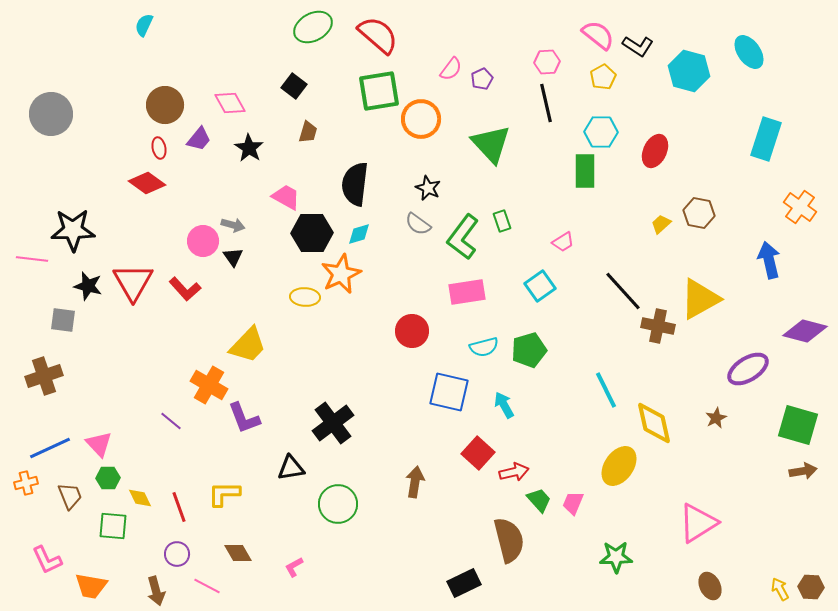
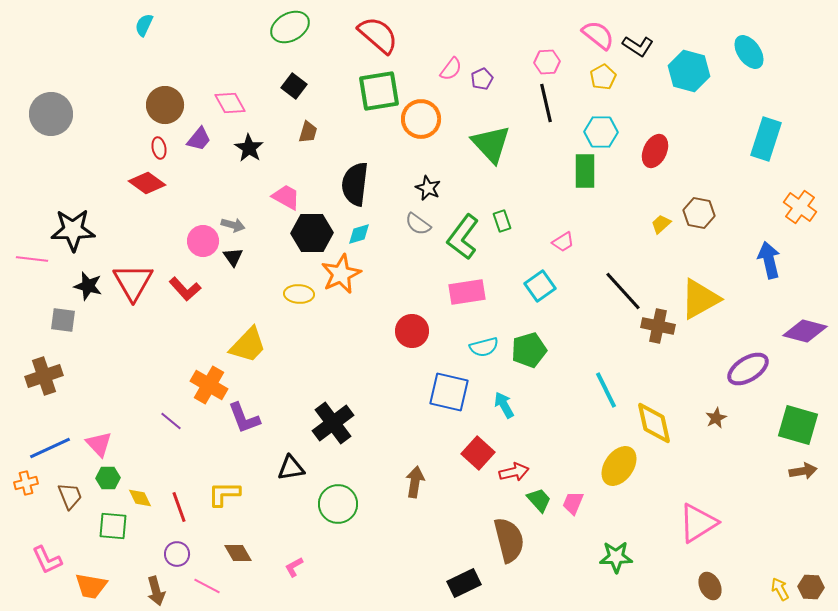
green ellipse at (313, 27): moved 23 px left
yellow ellipse at (305, 297): moved 6 px left, 3 px up
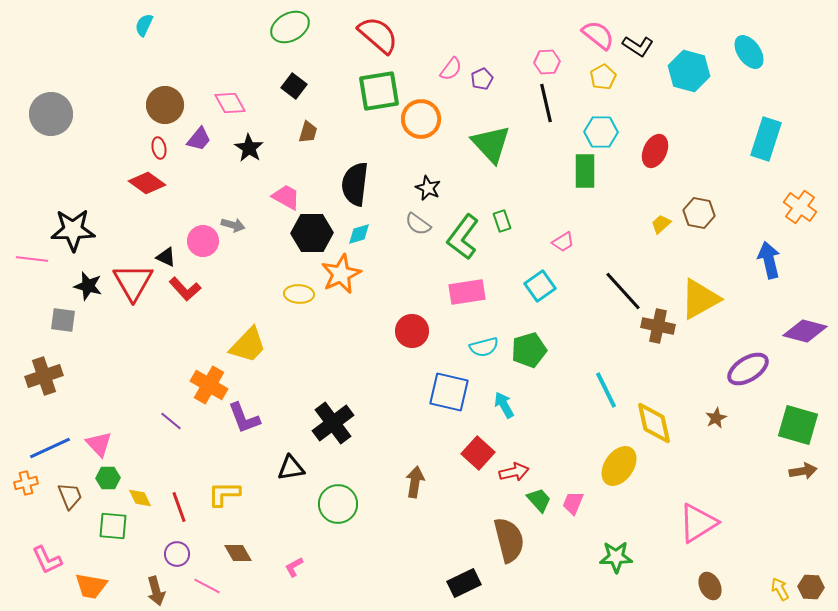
black triangle at (233, 257): moved 67 px left; rotated 30 degrees counterclockwise
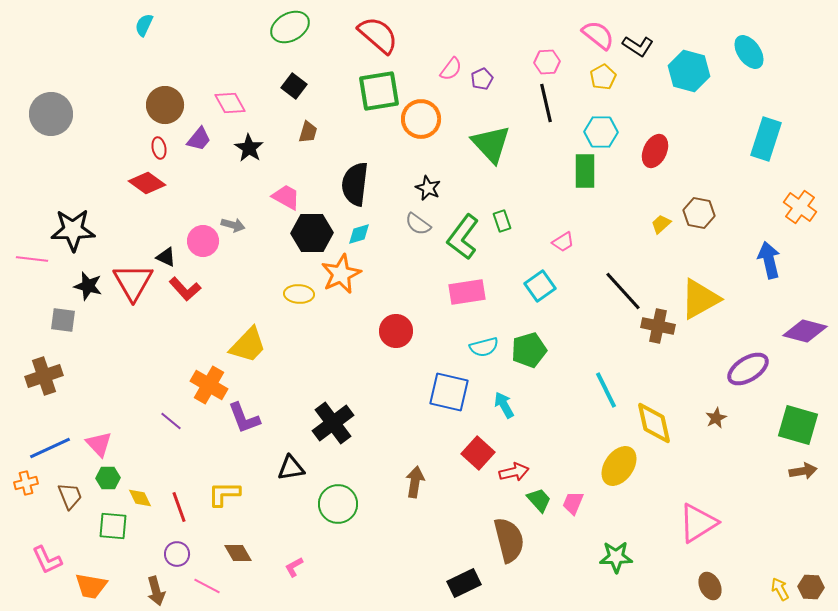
red circle at (412, 331): moved 16 px left
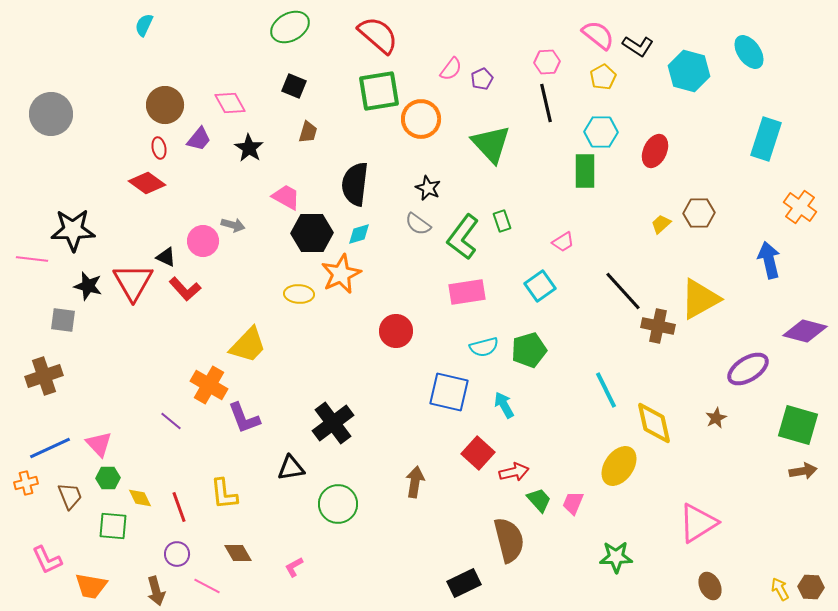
black square at (294, 86): rotated 15 degrees counterclockwise
brown hexagon at (699, 213): rotated 12 degrees counterclockwise
yellow L-shape at (224, 494): rotated 96 degrees counterclockwise
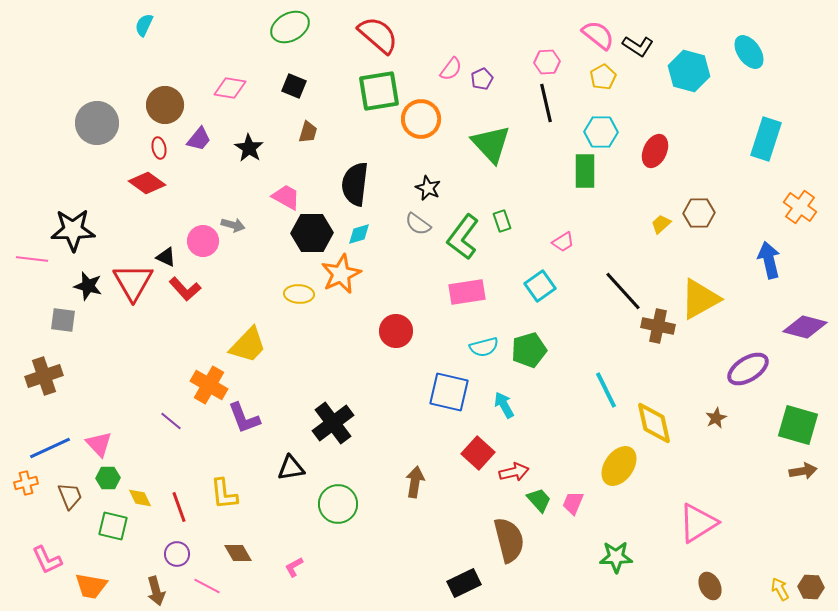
pink diamond at (230, 103): moved 15 px up; rotated 52 degrees counterclockwise
gray circle at (51, 114): moved 46 px right, 9 px down
purple diamond at (805, 331): moved 4 px up
green square at (113, 526): rotated 8 degrees clockwise
